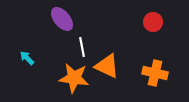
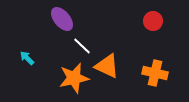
red circle: moved 1 px up
white line: moved 1 px up; rotated 36 degrees counterclockwise
orange star: rotated 20 degrees counterclockwise
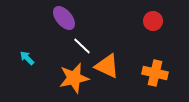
purple ellipse: moved 2 px right, 1 px up
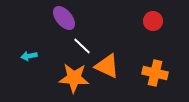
cyan arrow: moved 2 px right, 2 px up; rotated 56 degrees counterclockwise
orange star: rotated 16 degrees clockwise
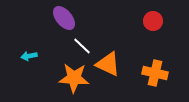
orange triangle: moved 1 px right, 2 px up
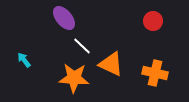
cyan arrow: moved 5 px left, 4 px down; rotated 63 degrees clockwise
orange triangle: moved 3 px right
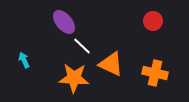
purple ellipse: moved 4 px down
cyan arrow: rotated 14 degrees clockwise
